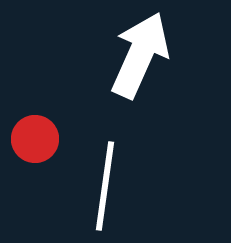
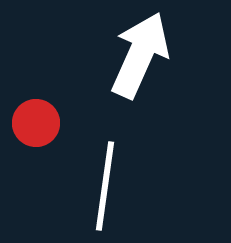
red circle: moved 1 px right, 16 px up
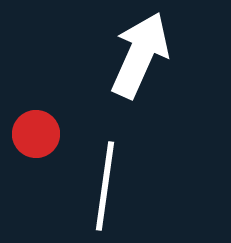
red circle: moved 11 px down
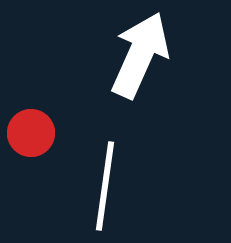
red circle: moved 5 px left, 1 px up
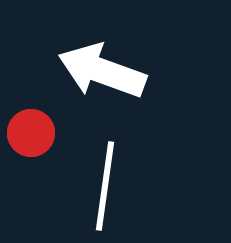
white arrow: moved 38 px left, 16 px down; rotated 94 degrees counterclockwise
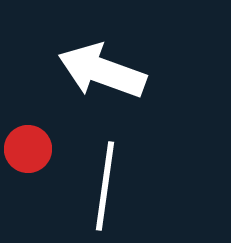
red circle: moved 3 px left, 16 px down
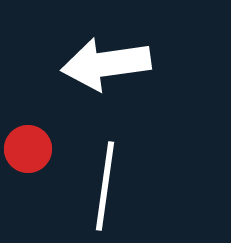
white arrow: moved 4 px right, 7 px up; rotated 28 degrees counterclockwise
